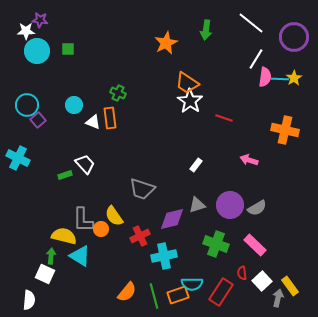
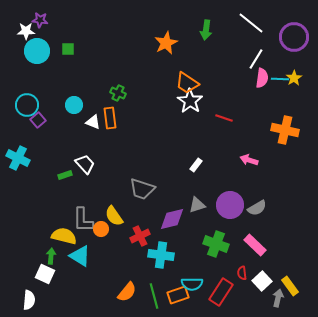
pink semicircle at (265, 77): moved 3 px left, 1 px down
cyan cross at (164, 256): moved 3 px left, 1 px up; rotated 20 degrees clockwise
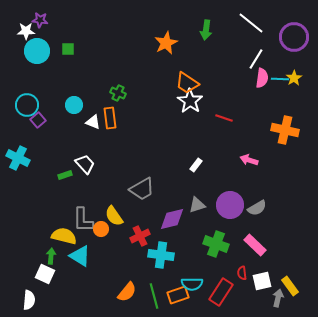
gray trapezoid at (142, 189): rotated 48 degrees counterclockwise
white square at (262, 281): rotated 30 degrees clockwise
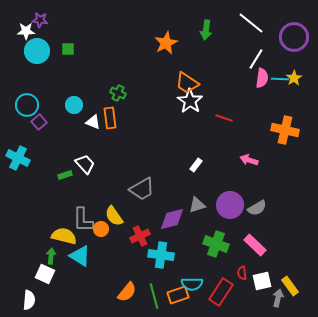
purple square at (38, 120): moved 1 px right, 2 px down
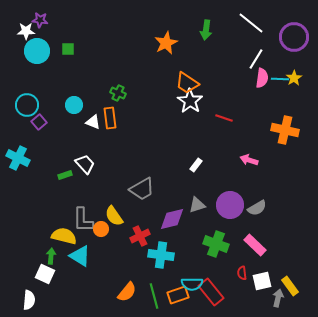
red rectangle at (221, 292): moved 10 px left; rotated 72 degrees counterclockwise
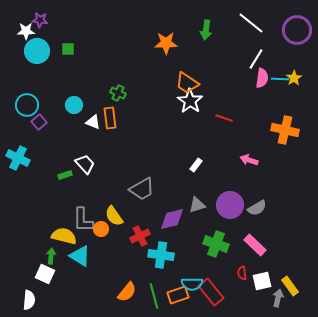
purple circle at (294, 37): moved 3 px right, 7 px up
orange star at (166, 43): rotated 25 degrees clockwise
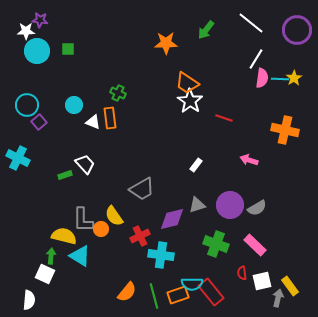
green arrow at (206, 30): rotated 30 degrees clockwise
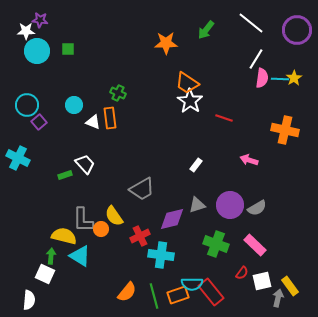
red semicircle at (242, 273): rotated 136 degrees counterclockwise
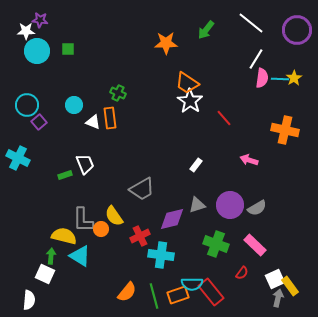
red line at (224, 118): rotated 30 degrees clockwise
white trapezoid at (85, 164): rotated 20 degrees clockwise
white square at (262, 281): moved 13 px right, 2 px up; rotated 12 degrees counterclockwise
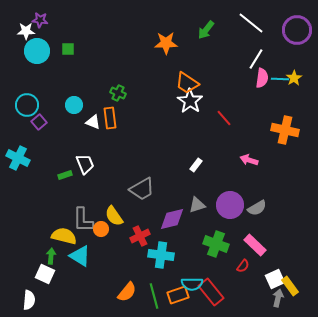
red semicircle at (242, 273): moved 1 px right, 7 px up
